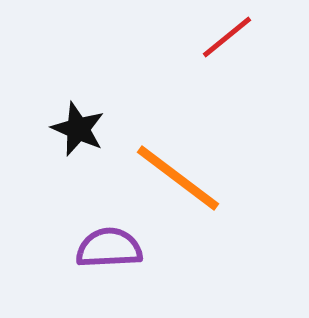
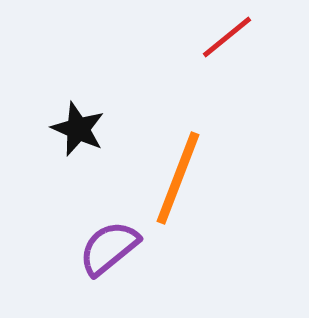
orange line: rotated 74 degrees clockwise
purple semicircle: rotated 36 degrees counterclockwise
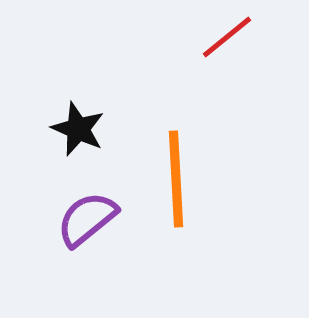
orange line: moved 2 px left, 1 px down; rotated 24 degrees counterclockwise
purple semicircle: moved 22 px left, 29 px up
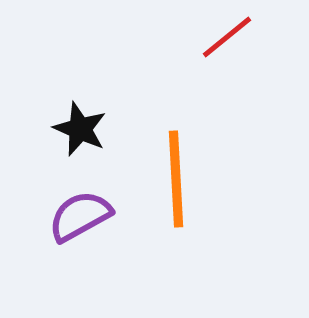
black star: moved 2 px right
purple semicircle: moved 7 px left, 3 px up; rotated 10 degrees clockwise
